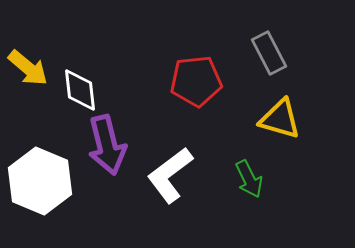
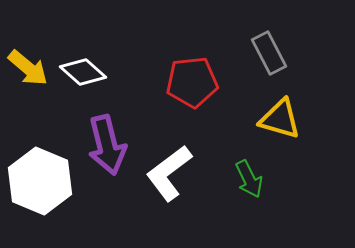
red pentagon: moved 4 px left, 1 px down
white diamond: moved 3 px right, 18 px up; rotated 42 degrees counterclockwise
white L-shape: moved 1 px left, 2 px up
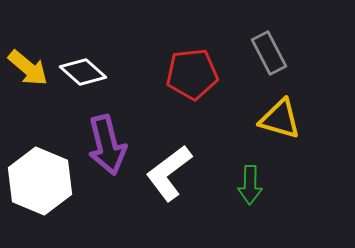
red pentagon: moved 8 px up
green arrow: moved 1 px right, 6 px down; rotated 27 degrees clockwise
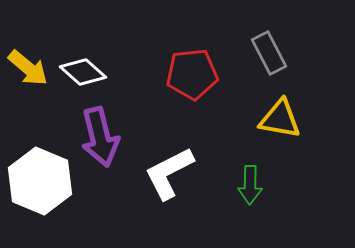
yellow triangle: rotated 6 degrees counterclockwise
purple arrow: moved 7 px left, 8 px up
white L-shape: rotated 10 degrees clockwise
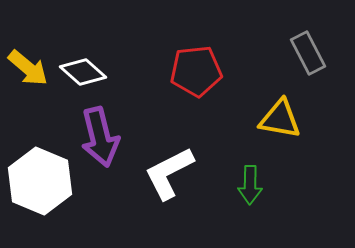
gray rectangle: moved 39 px right
red pentagon: moved 4 px right, 3 px up
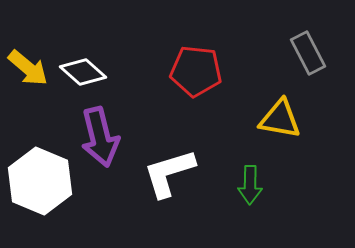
red pentagon: rotated 12 degrees clockwise
white L-shape: rotated 10 degrees clockwise
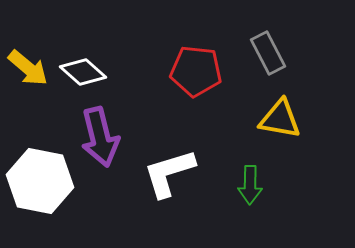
gray rectangle: moved 40 px left
white hexagon: rotated 12 degrees counterclockwise
